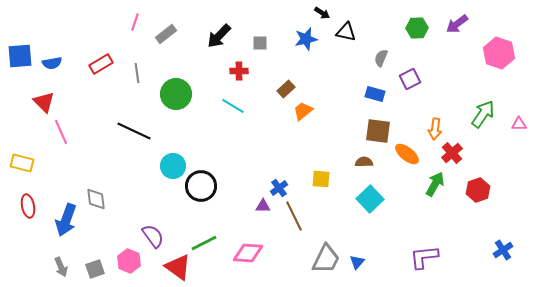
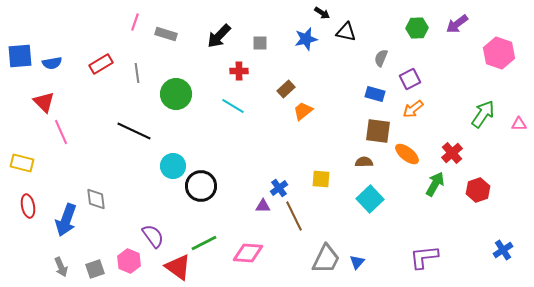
gray rectangle at (166, 34): rotated 55 degrees clockwise
orange arrow at (435, 129): moved 22 px left, 20 px up; rotated 45 degrees clockwise
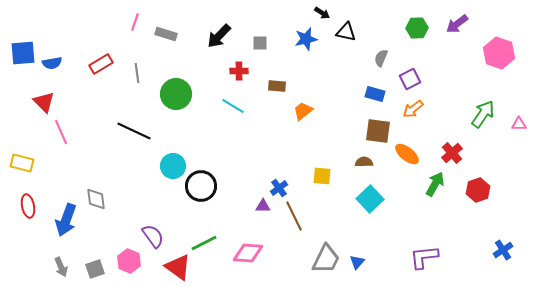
blue square at (20, 56): moved 3 px right, 3 px up
brown rectangle at (286, 89): moved 9 px left, 3 px up; rotated 48 degrees clockwise
yellow square at (321, 179): moved 1 px right, 3 px up
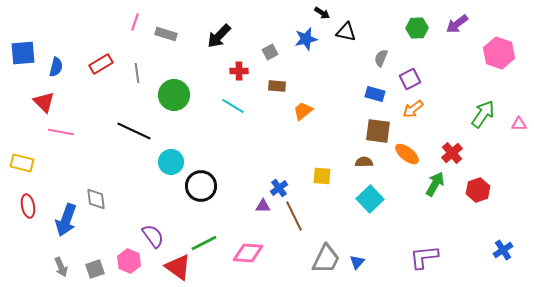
gray square at (260, 43): moved 10 px right, 9 px down; rotated 28 degrees counterclockwise
blue semicircle at (52, 63): moved 4 px right, 4 px down; rotated 66 degrees counterclockwise
green circle at (176, 94): moved 2 px left, 1 px down
pink line at (61, 132): rotated 55 degrees counterclockwise
cyan circle at (173, 166): moved 2 px left, 4 px up
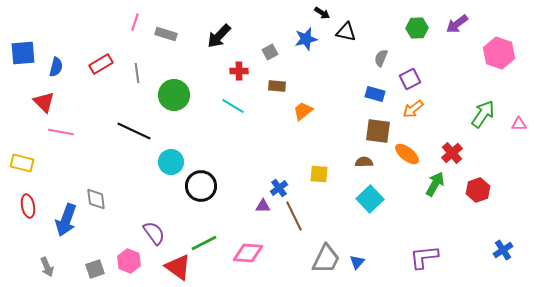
yellow square at (322, 176): moved 3 px left, 2 px up
purple semicircle at (153, 236): moved 1 px right, 3 px up
gray arrow at (61, 267): moved 14 px left
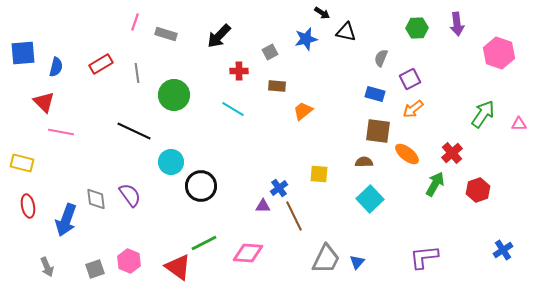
purple arrow at (457, 24): rotated 60 degrees counterclockwise
cyan line at (233, 106): moved 3 px down
purple semicircle at (154, 233): moved 24 px left, 38 px up
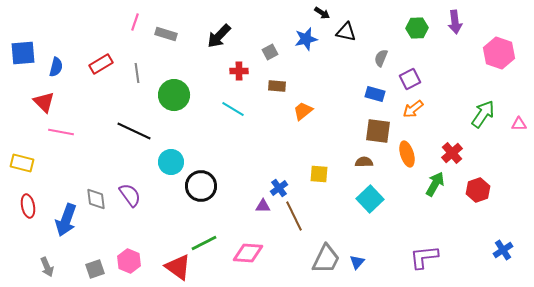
purple arrow at (457, 24): moved 2 px left, 2 px up
orange ellipse at (407, 154): rotated 35 degrees clockwise
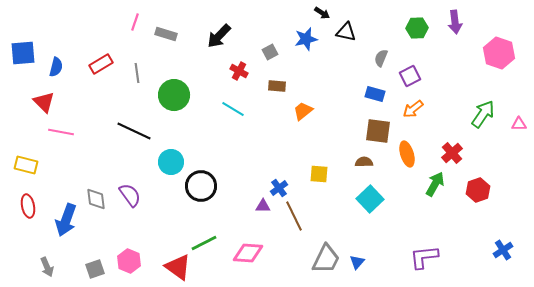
red cross at (239, 71): rotated 30 degrees clockwise
purple square at (410, 79): moved 3 px up
yellow rectangle at (22, 163): moved 4 px right, 2 px down
